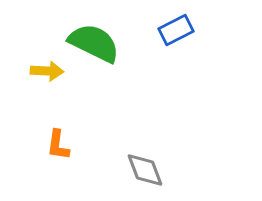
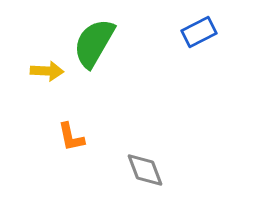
blue rectangle: moved 23 px right, 2 px down
green semicircle: rotated 86 degrees counterclockwise
orange L-shape: moved 13 px right, 8 px up; rotated 20 degrees counterclockwise
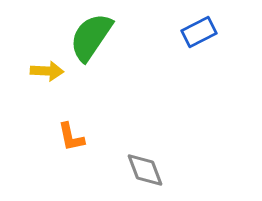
green semicircle: moved 3 px left, 6 px up; rotated 4 degrees clockwise
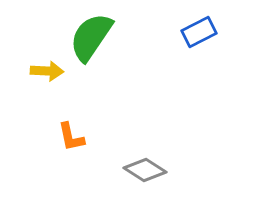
gray diamond: rotated 36 degrees counterclockwise
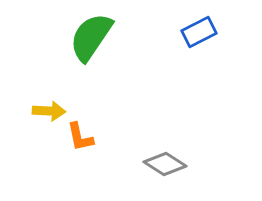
yellow arrow: moved 2 px right, 40 px down
orange L-shape: moved 9 px right
gray diamond: moved 20 px right, 6 px up
